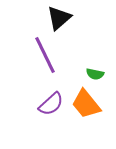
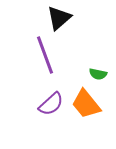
purple line: rotated 6 degrees clockwise
green semicircle: moved 3 px right
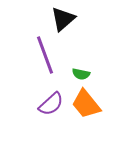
black triangle: moved 4 px right, 1 px down
green semicircle: moved 17 px left
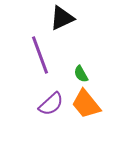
black triangle: moved 1 px left, 1 px up; rotated 16 degrees clockwise
purple line: moved 5 px left
green semicircle: rotated 48 degrees clockwise
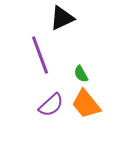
purple semicircle: moved 1 px down
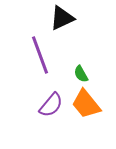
purple semicircle: rotated 8 degrees counterclockwise
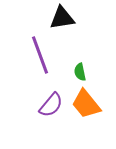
black triangle: rotated 16 degrees clockwise
green semicircle: moved 1 px left, 2 px up; rotated 18 degrees clockwise
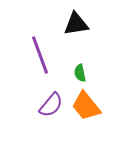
black triangle: moved 14 px right, 6 px down
green semicircle: moved 1 px down
orange trapezoid: moved 2 px down
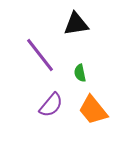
purple line: rotated 18 degrees counterclockwise
orange trapezoid: moved 7 px right, 4 px down
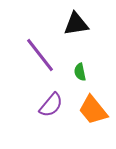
green semicircle: moved 1 px up
